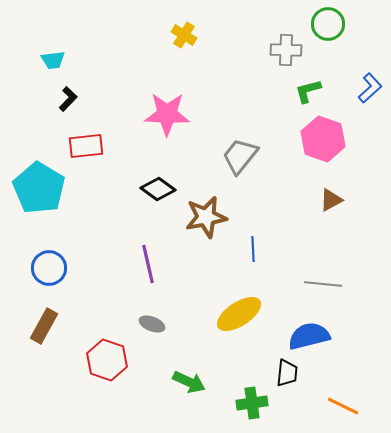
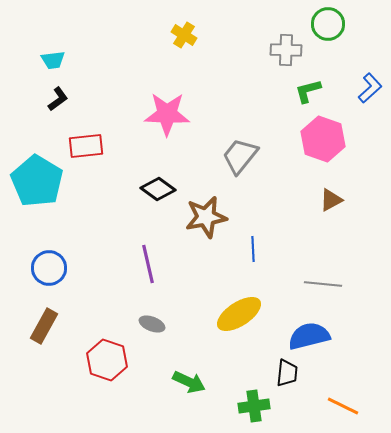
black L-shape: moved 10 px left; rotated 10 degrees clockwise
cyan pentagon: moved 2 px left, 7 px up
green cross: moved 2 px right, 3 px down
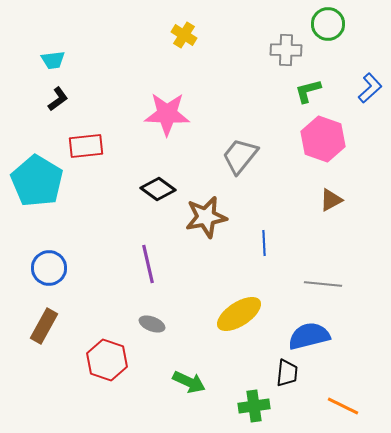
blue line: moved 11 px right, 6 px up
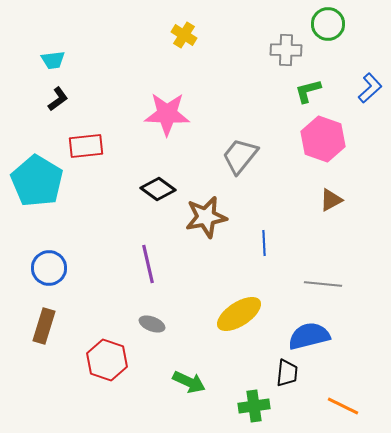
brown rectangle: rotated 12 degrees counterclockwise
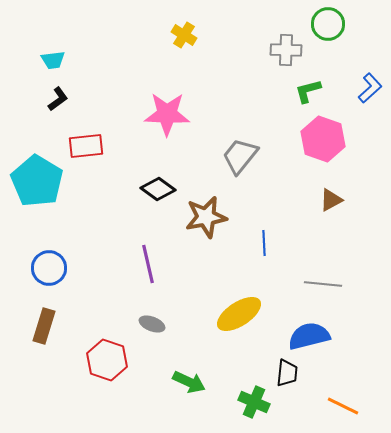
green cross: moved 4 px up; rotated 32 degrees clockwise
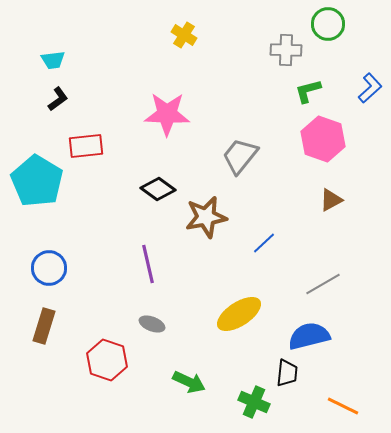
blue line: rotated 50 degrees clockwise
gray line: rotated 36 degrees counterclockwise
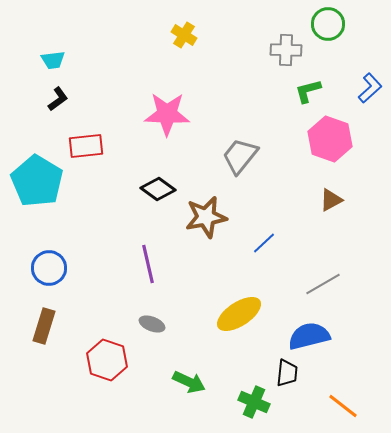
pink hexagon: moved 7 px right
orange line: rotated 12 degrees clockwise
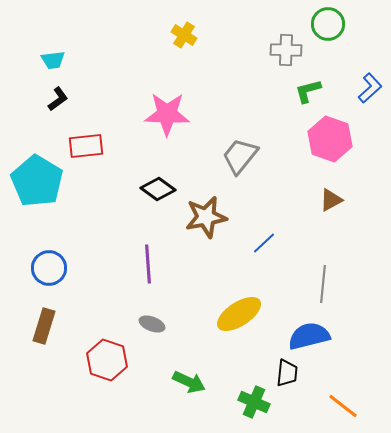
purple line: rotated 9 degrees clockwise
gray line: rotated 54 degrees counterclockwise
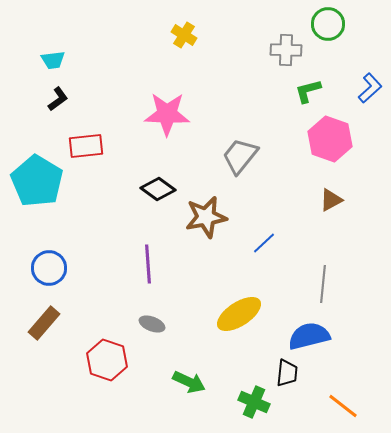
brown rectangle: moved 3 px up; rotated 24 degrees clockwise
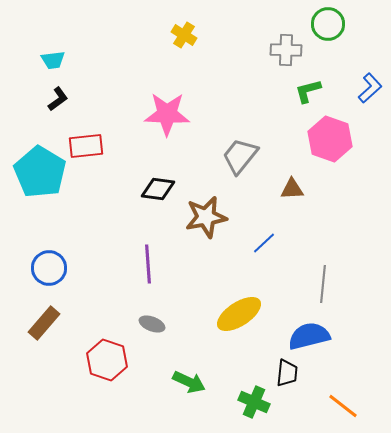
cyan pentagon: moved 3 px right, 9 px up
black diamond: rotated 28 degrees counterclockwise
brown triangle: moved 39 px left, 11 px up; rotated 25 degrees clockwise
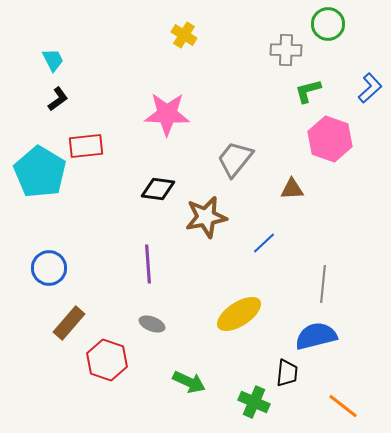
cyan trapezoid: rotated 110 degrees counterclockwise
gray trapezoid: moved 5 px left, 3 px down
brown rectangle: moved 25 px right
blue semicircle: moved 7 px right
